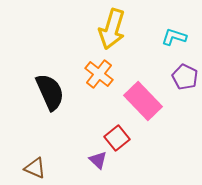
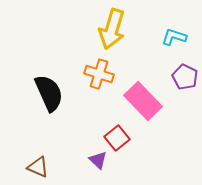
orange cross: rotated 20 degrees counterclockwise
black semicircle: moved 1 px left, 1 px down
brown triangle: moved 3 px right, 1 px up
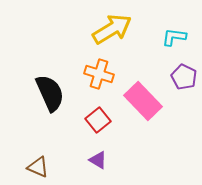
yellow arrow: rotated 138 degrees counterclockwise
cyan L-shape: rotated 10 degrees counterclockwise
purple pentagon: moved 1 px left
black semicircle: moved 1 px right
red square: moved 19 px left, 18 px up
purple triangle: rotated 12 degrees counterclockwise
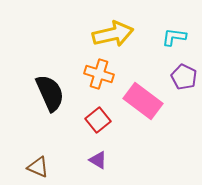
yellow arrow: moved 1 px right, 5 px down; rotated 18 degrees clockwise
pink rectangle: rotated 9 degrees counterclockwise
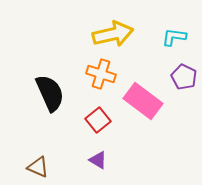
orange cross: moved 2 px right
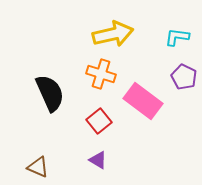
cyan L-shape: moved 3 px right
red square: moved 1 px right, 1 px down
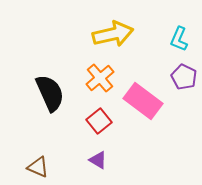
cyan L-shape: moved 2 px right, 2 px down; rotated 75 degrees counterclockwise
orange cross: moved 1 px left, 4 px down; rotated 32 degrees clockwise
